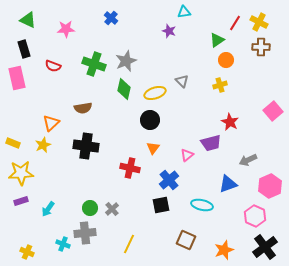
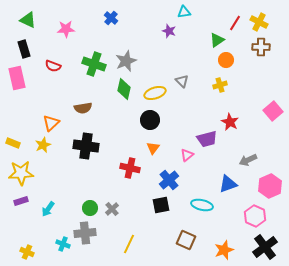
purple trapezoid at (211, 143): moved 4 px left, 4 px up
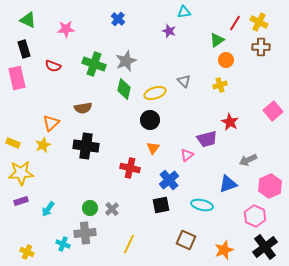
blue cross at (111, 18): moved 7 px right, 1 px down
gray triangle at (182, 81): moved 2 px right
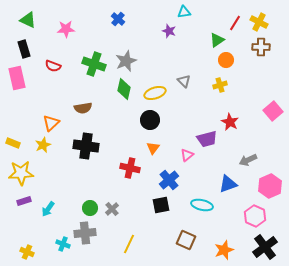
purple rectangle at (21, 201): moved 3 px right
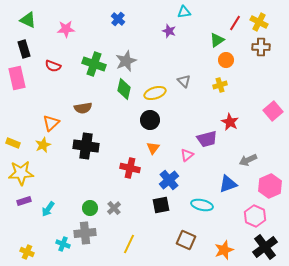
gray cross at (112, 209): moved 2 px right, 1 px up
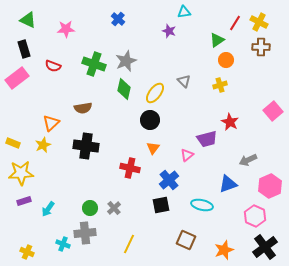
pink rectangle at (17, 78): rotated 65 degrees clockwise
yellow ellipse at (155, 93): rotated 35 degrees counterclockwise
